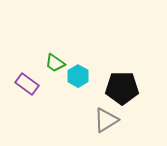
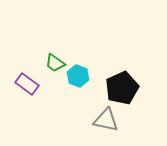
cyan hexagon: rotated 10 degrees counterclockwise
black pentagon: rotated 24 degrees counterclockwise
gray triangle: rotated 44 degrees clockwise
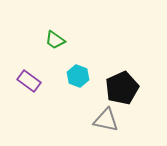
green trapezoid: moved 23 px up
purple rectangle: moved 2 px right, 3 px up
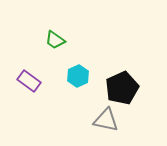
cyan hexagon: rotated 15 degrees clockwise
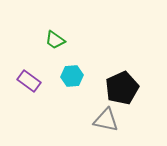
cyan hexagon: moved 6 px left; rotated 20 degrees clockwise
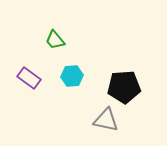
green trapezoid: rotated 15 degrees clockwise
purple rectangle: moved 3 px up
black pentagon: moved 2 px right, 1 px up; rotated 20 degrees clockwise
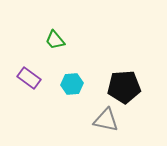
cyan hexagon: moved 8 px down
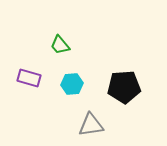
green trapezoid: moved 5 px right, 5 px down
purple rectangle: rotated 20 degrees counterclockwise
gray triangle: moved 15 px left, 5 px down; rotated 20 degrees counterclockwise
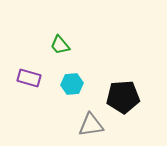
black pentagon: moved 1 px left, 10 px down
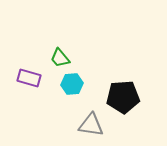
green trapezoid: moved 13 px down
gray triangle: rotated 16 degrees clockwise
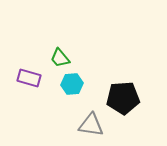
black pentagon: moved 1 px down
